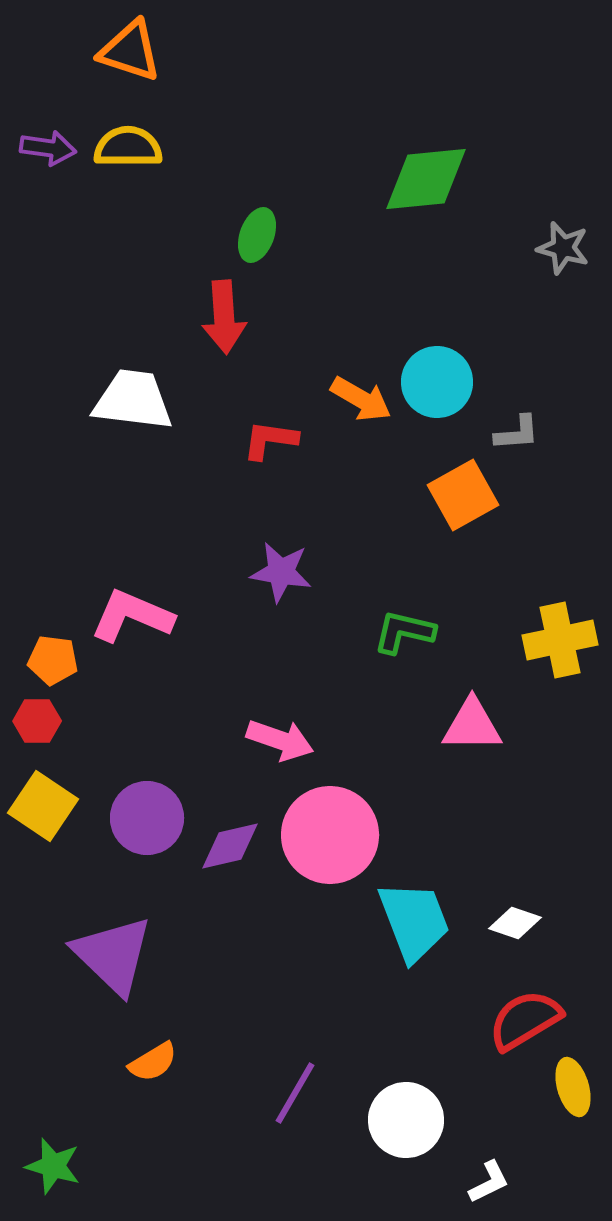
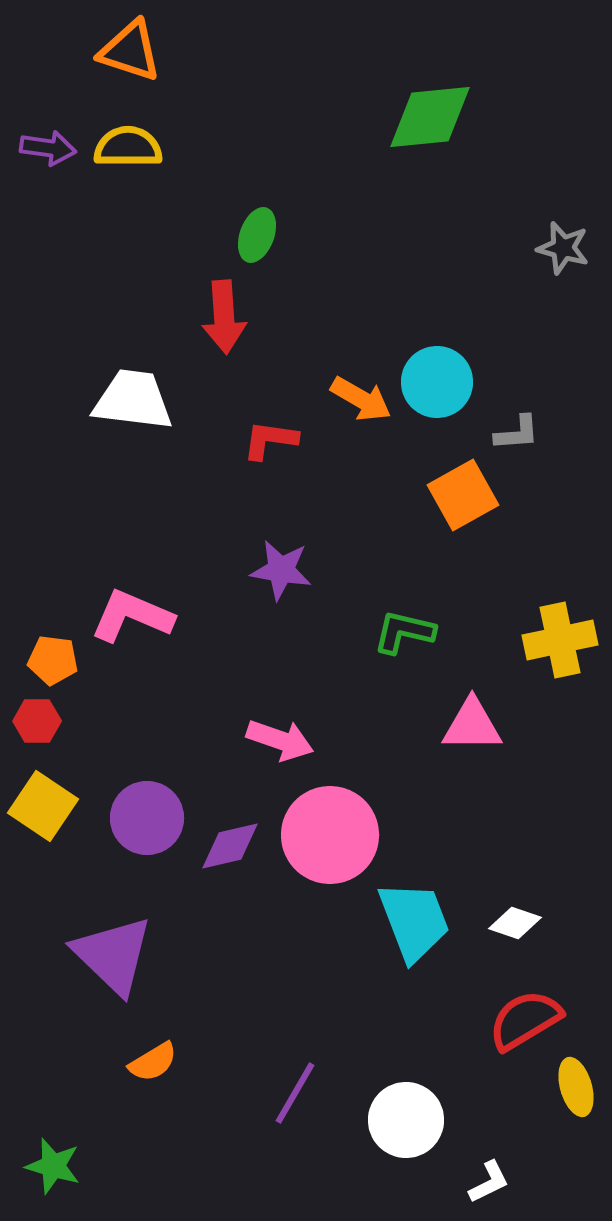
green diamond: moved 4 px right, 62 px up
purple star: moved 2 px up
yellow ellipse: moved 3 px right
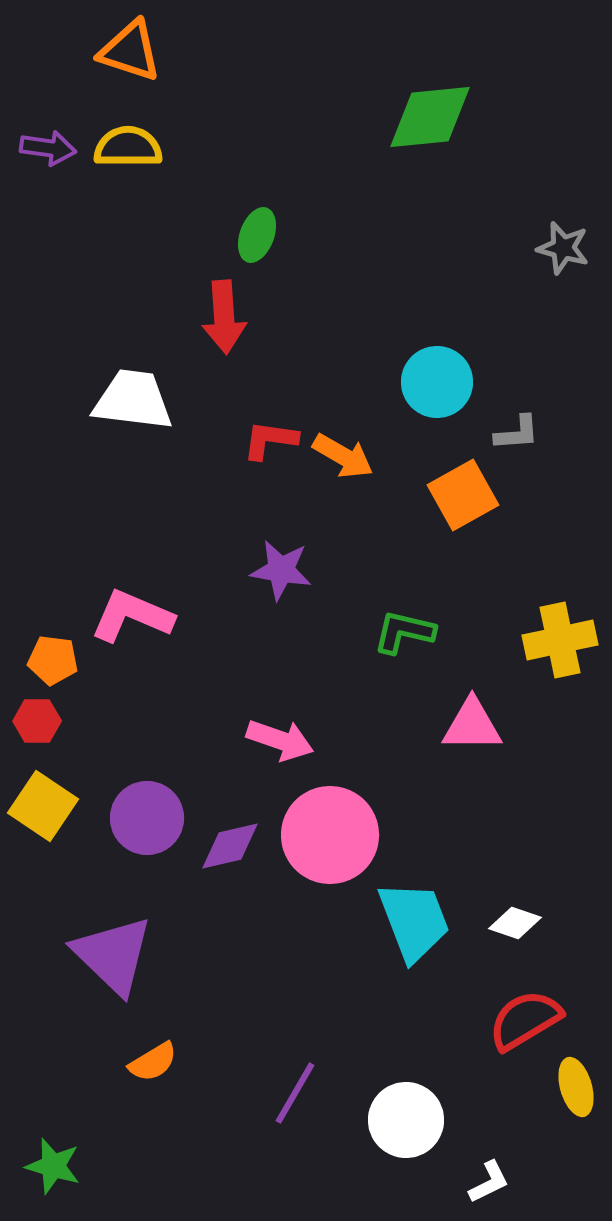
orange arrow: moved 18 px left, 57 px down
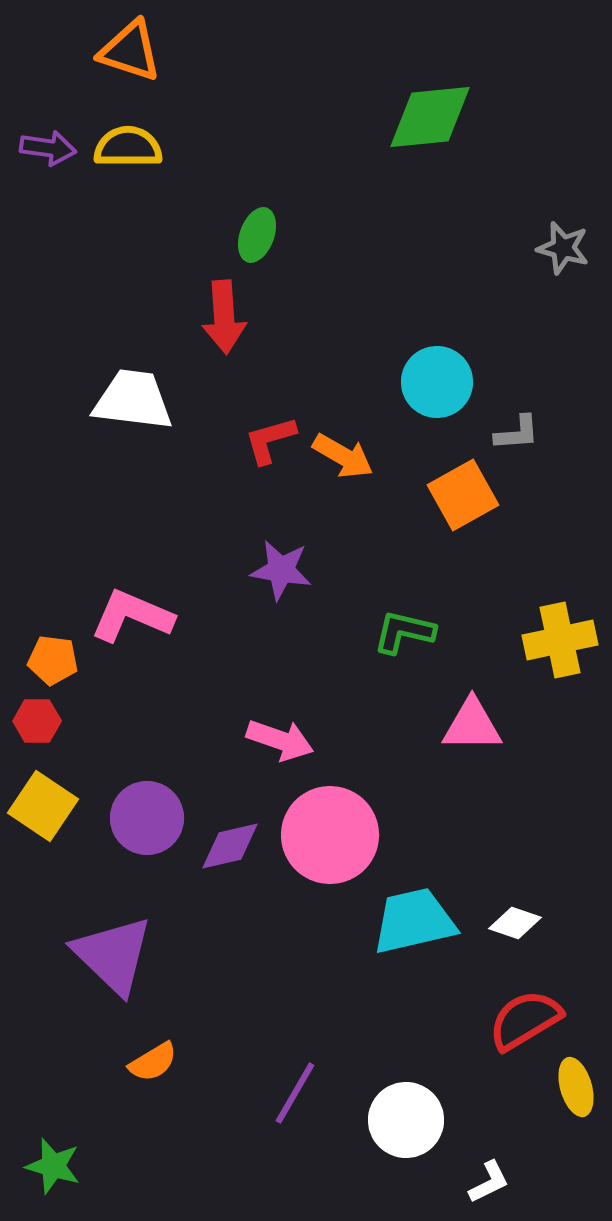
red L-shape: rotated 24 degrees counterclockwise
cyan trapezoid: rotated 82 degrees counterclockwise
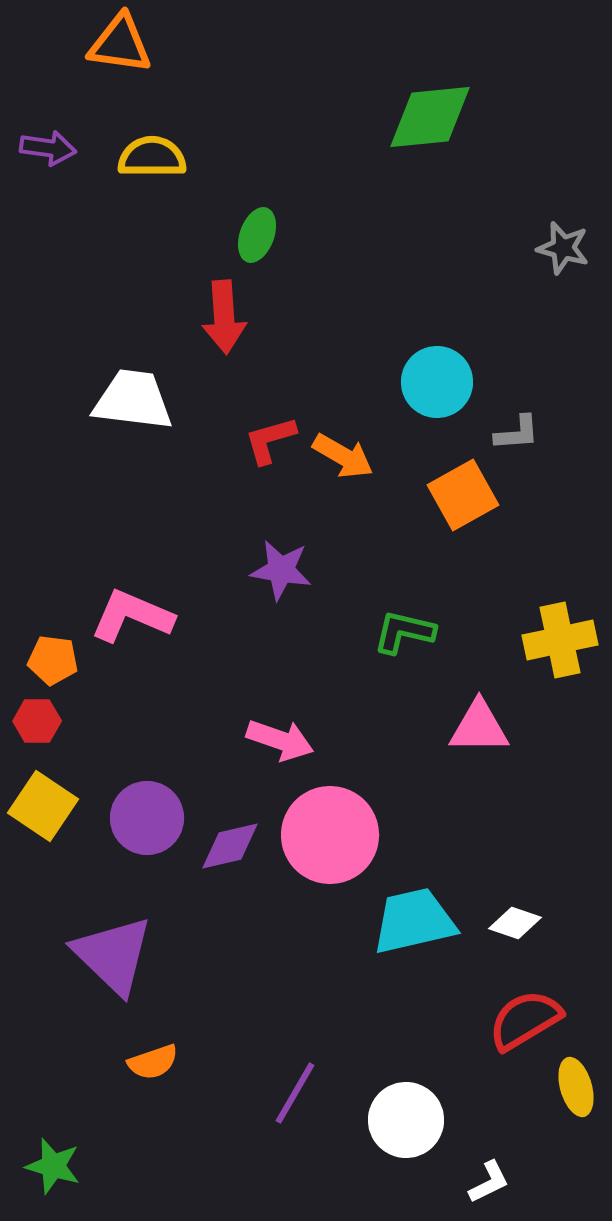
orange triangle: moved 10 px left, 7 px up; rotated 10 degrees counterclockwise
yellow semicircle: moved 24 px right, 10 px down
pink triangle: moved 7 px right, 2 px down
orange semicircle: rotated 12 degrees clockwise
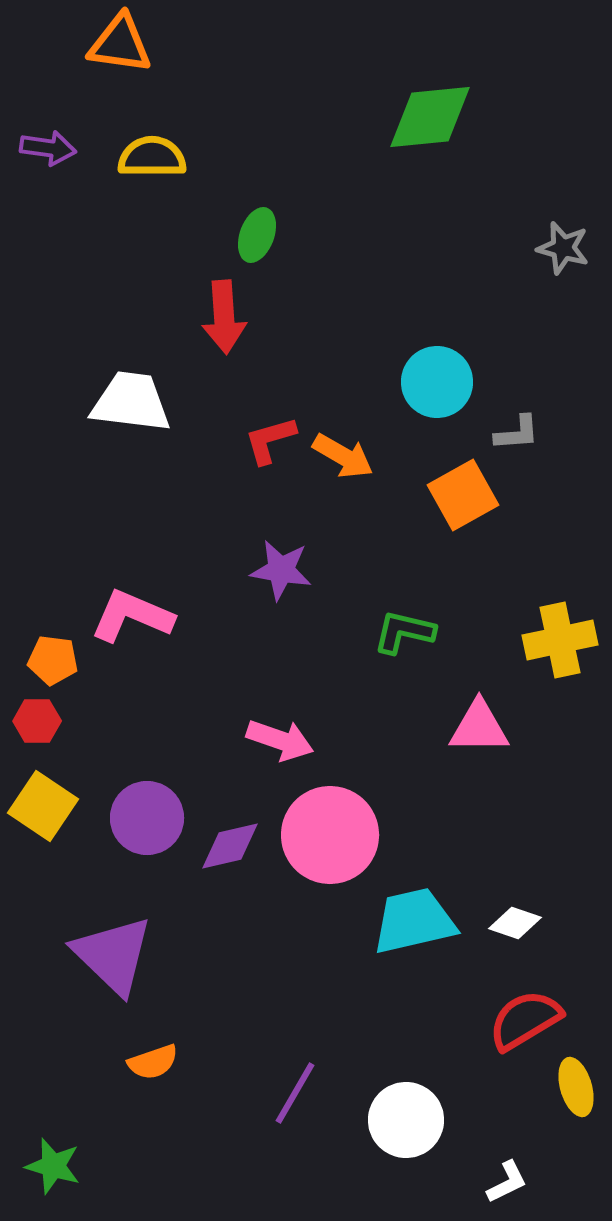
white trapezoid: moved 2 px left, 2 px down
white L-shape: moved 18 px right
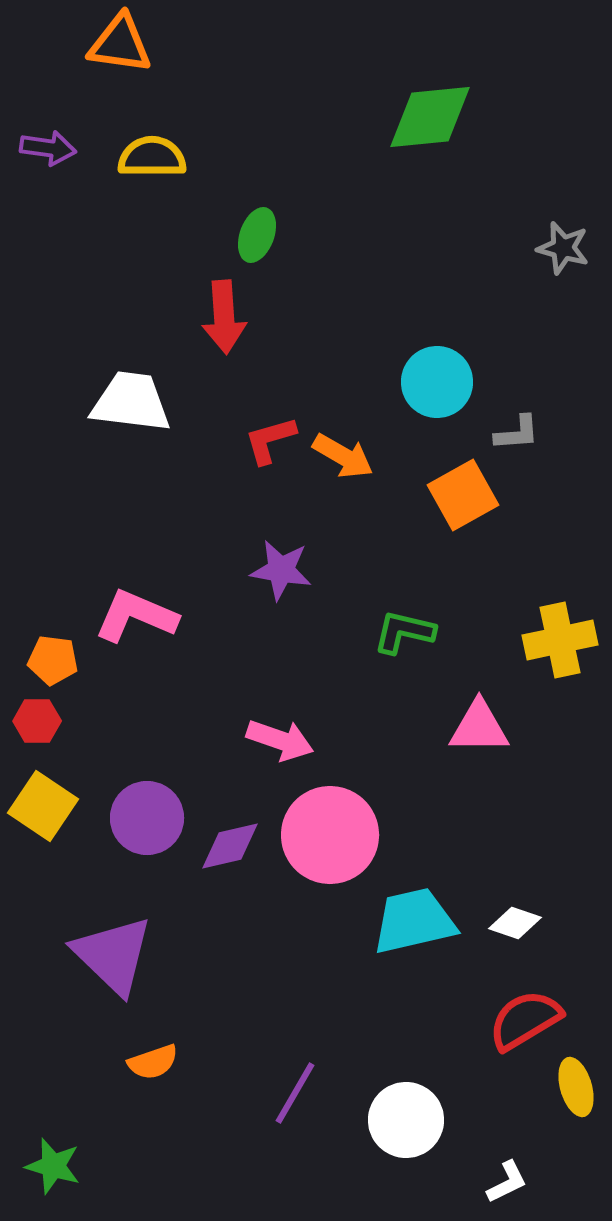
pink L-shape: moved 4 px right
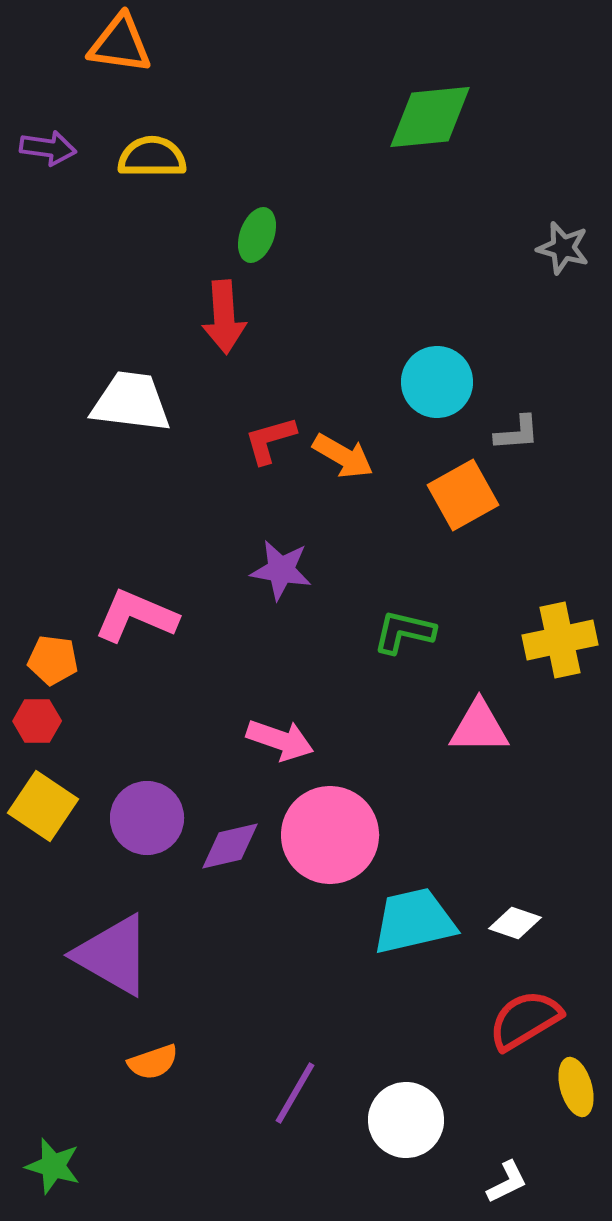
purple triangle: rotated 14 degrees counterclockwise
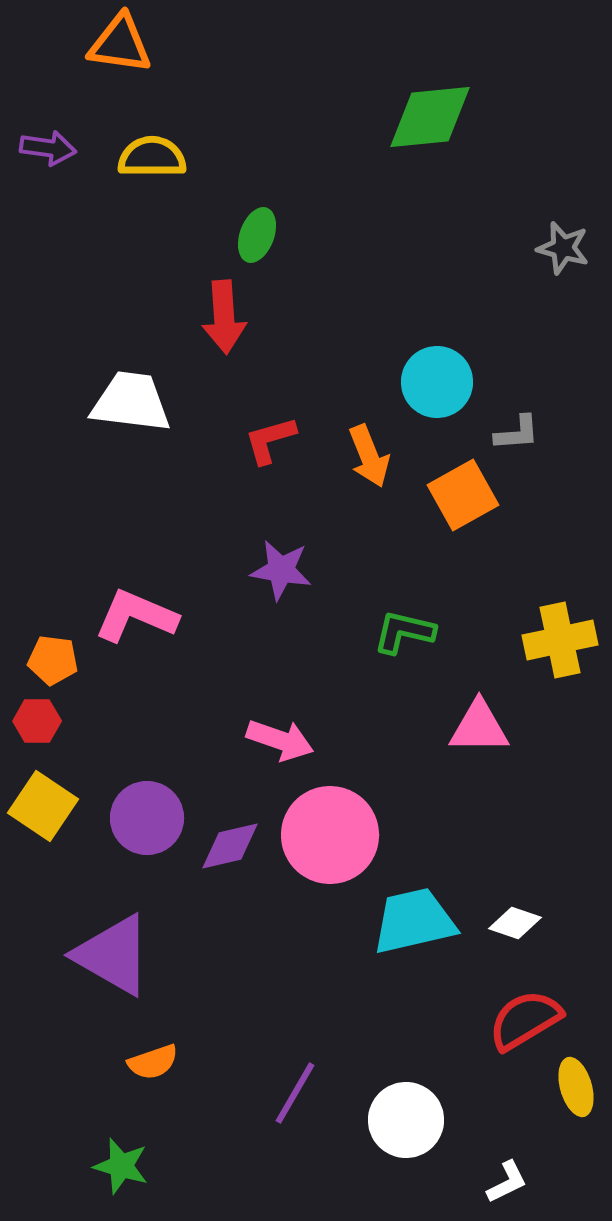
orange arrow: moved 26 px right; rotated 38 degrees clockwise
green star: moved 68 px right
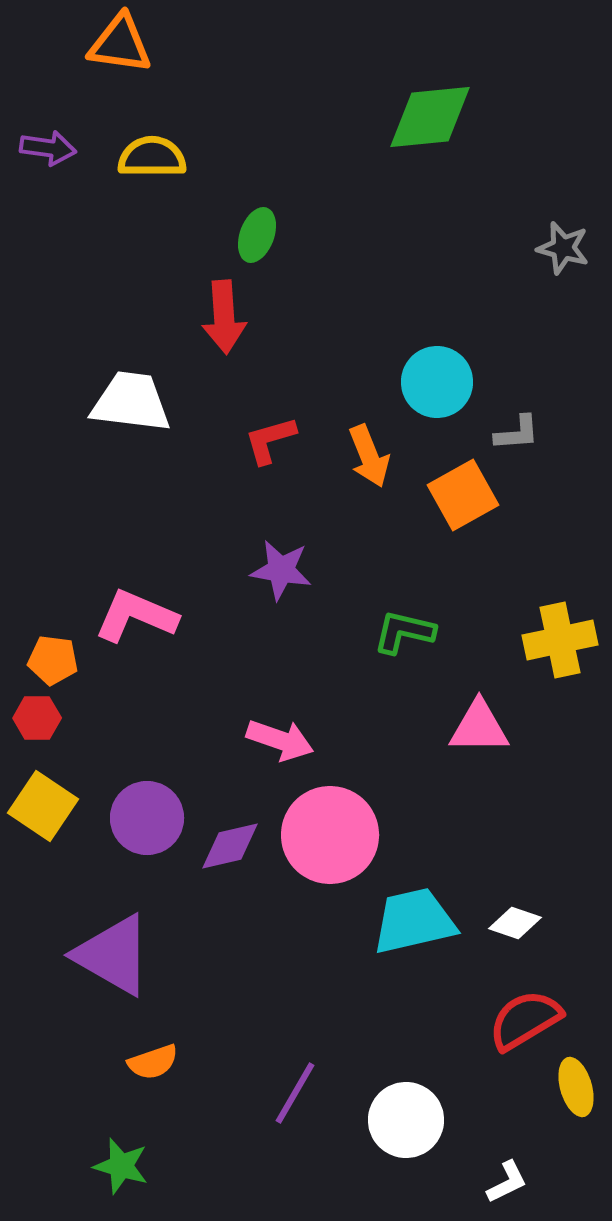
red hexagon: moved 3 px up
